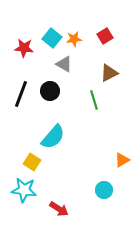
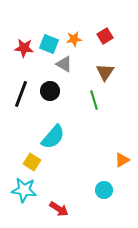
cyan square: moved 3 px left, 6 px down; rotated 18 degrees counterclockwise
brown triangle: moved 4 px left, 1 px up; rotated 30 degrees counterclockwise
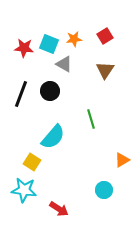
brown triangle: moved 2 px up
green line: moved 3 px left, 19 px down
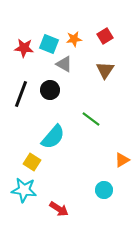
black circle: moved 1 px up
green line: rotated 36 degrees counterclockwise
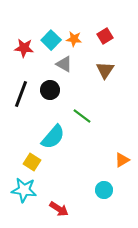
orange star: rotated 14 degrees clockwise
cyan square: moved 2 px right, 4 px up; rotated 24 degrees clockwise
green line: moved 9 px left, 3 px up
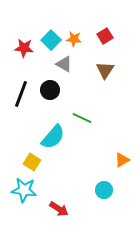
green line: moved 2 px down; rotated 12 degrees counterclockwise
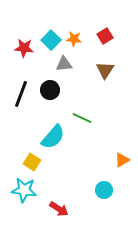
gray triangle: rotated 36 degrees counterclockwise
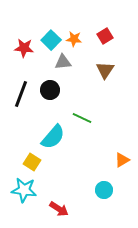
gray triangle: moved 1 px left, 2 px up
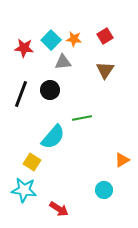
green line: rotated 36 degrees counterclockwise
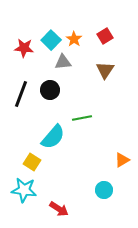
orange star: rotated 28 degrees clockwise
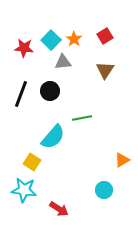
black circle: moved 1 px down
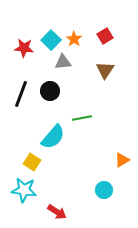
red arrow: moved 2 px left, 3 px down
